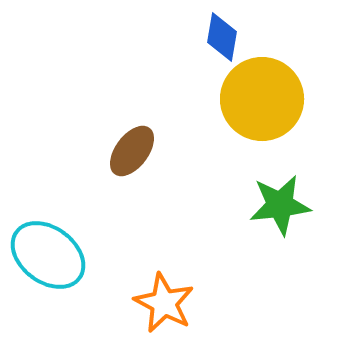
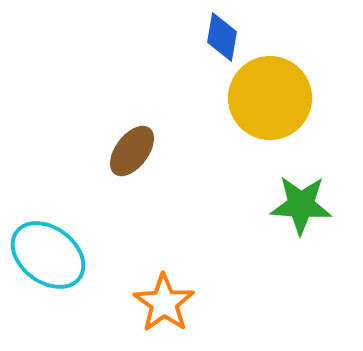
yellow circle: moved 8 px right, 1 px up
green star: moved 21 px right; rotated 10 degrees clockwise
orange star: rotated 8 degrees clockwise
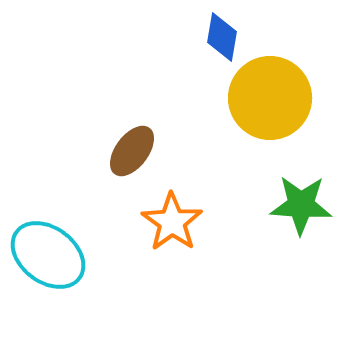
orange star: moved 8 px right, 81 px up
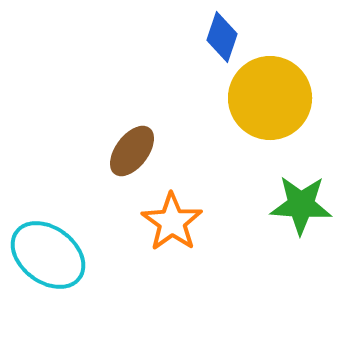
blue diamond: rotated 9 degrees clockwise
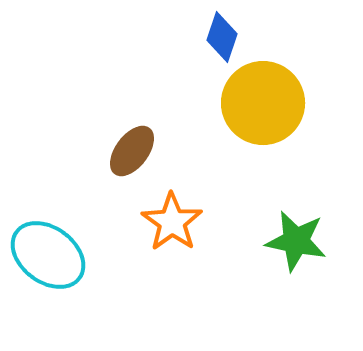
yellow circle: moved 7 px left, 5 px down
green star: moved 5 px left, 36 px down; rotated 8 degrees clockwise
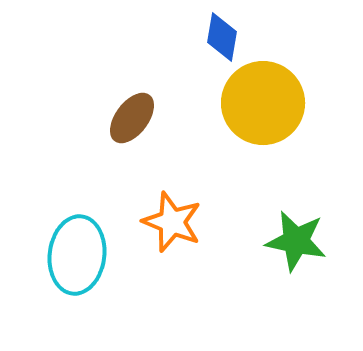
blue diamond: rotated 9 degrees counterclockwise
brown ellipse: moved 33 px up
orange star: rotated 14 degrees counterclockwise
cyan ellipse: moved 29 px right; rotated 60 degrees clockwise
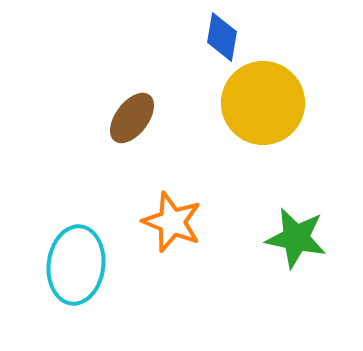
green star: moved 3 px up
cyan ellipse: moved 1 px left, 10 px down
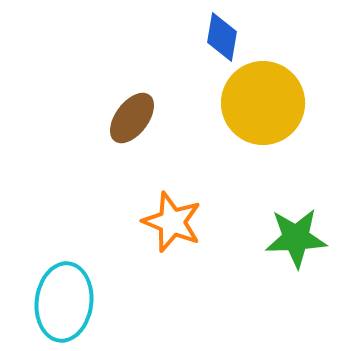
green star: rotated 14 degrees counterclockwise
cyan ellipse: moved 12 px left, 37 px down
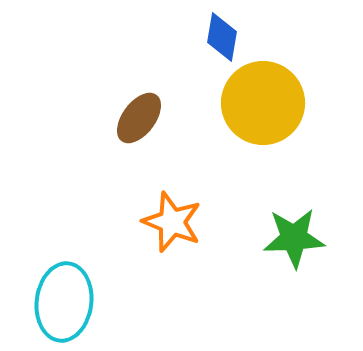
brown ellipse: moved 7 px right
green star: moved 2 px left
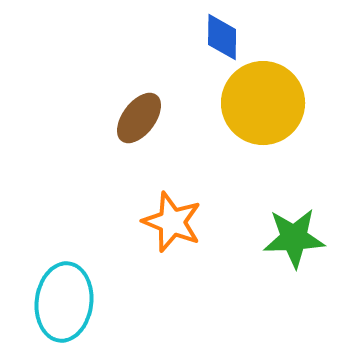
blue diamond: rotated 9 degrees counterclockwise
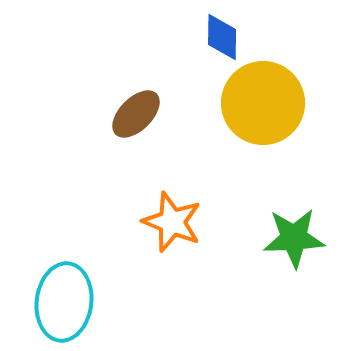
brown ellipse: moved 3 px left, 4 px up; rotated 8 degrees clockwise
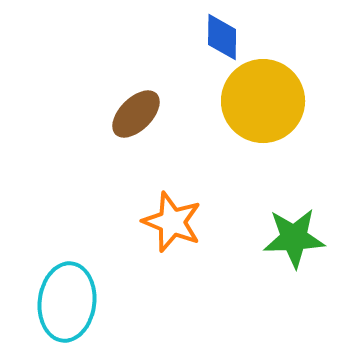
yellow circle: moved 2 px up
cyan ellipse: moved 3 px right
